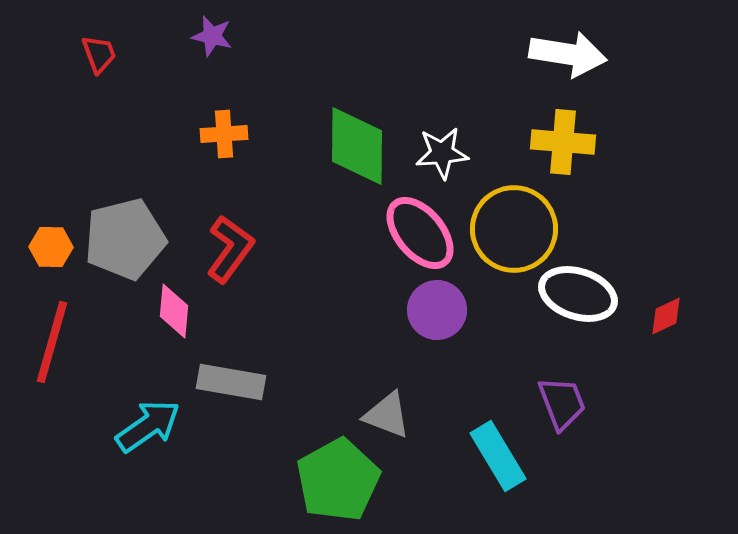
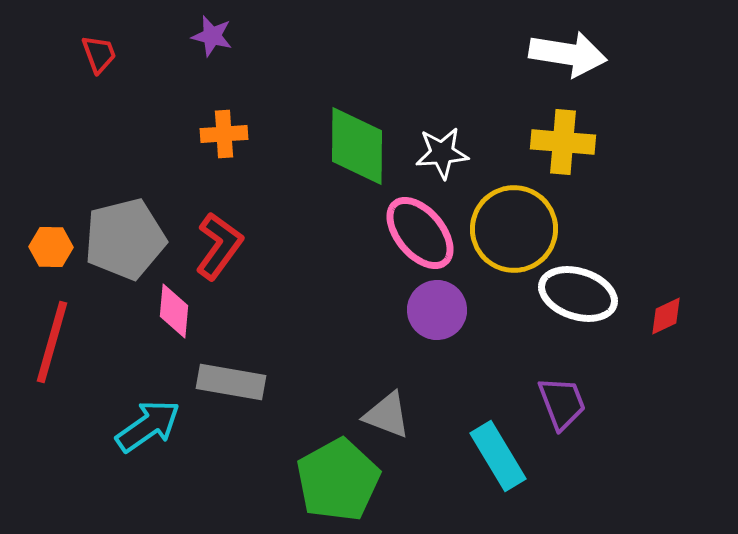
red L-shape: moved 11 px left, 3 px up
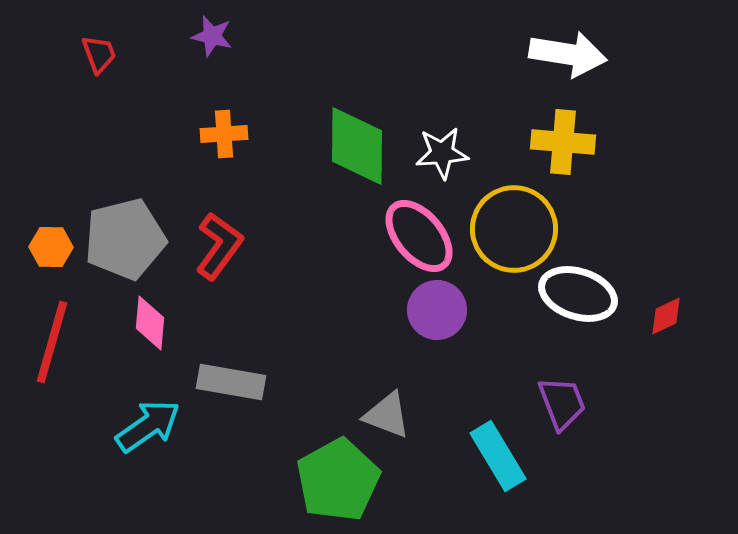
pink ellipse: moved 1 px left, 3 px down
pink diamond: moved 24 px left, 12 px down
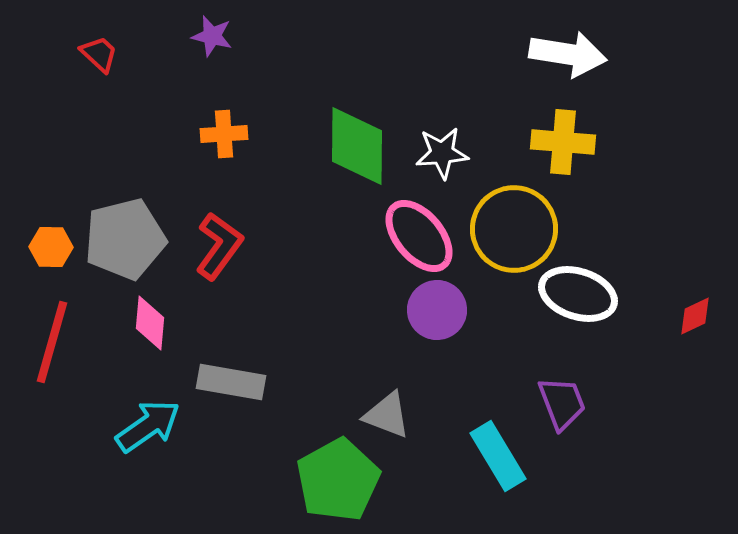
red trapezoid: rotated 27 degrees counterclockwise
red diamond: moved 29 px right
